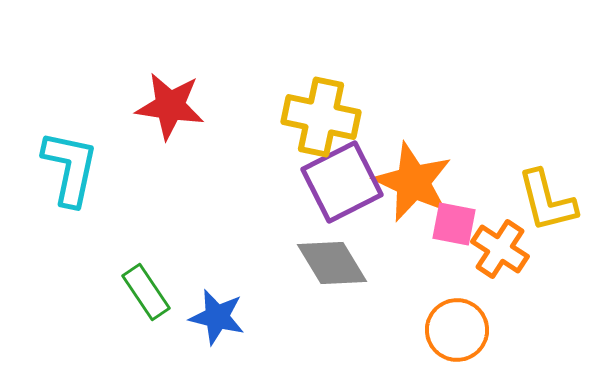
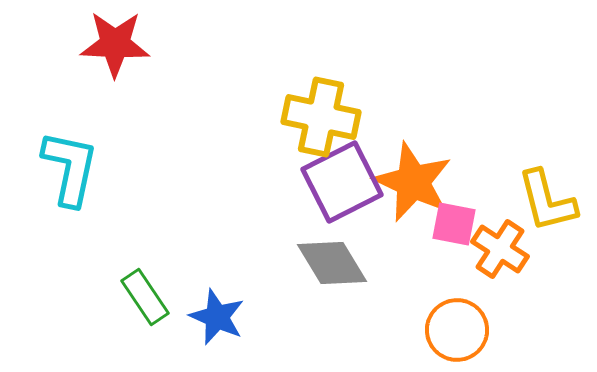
red star: moved 55 px left, 62 px up; rotated 6 degrees counterclockwise
green rectangle: moved 1 px left, 5 px down
blue star: rotated 10 degrees clockwise
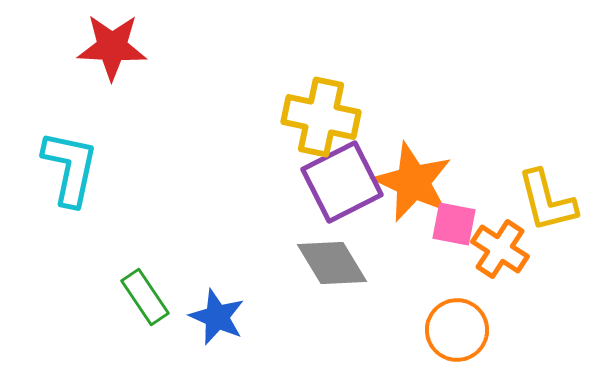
red star: moved 3 px left, 3 px down
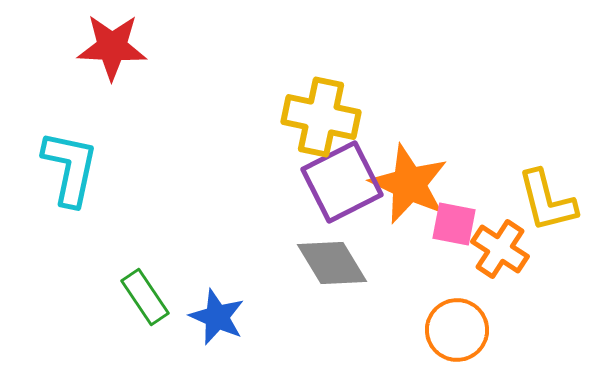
orange star: moved 4 px left, 2 px down
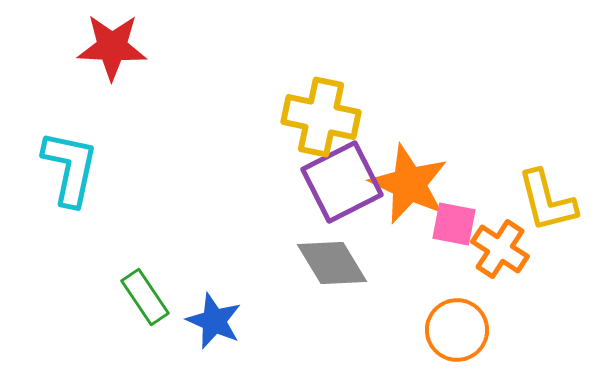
blue star: moved 3 px left, 4 px down
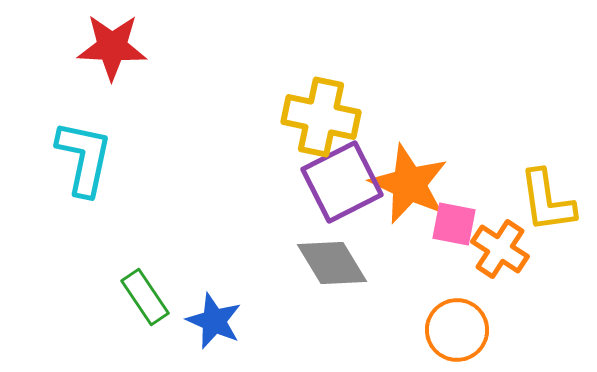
cyan L-shape: moved 14 px right, 10 px up
yellow L-shape: rotated 6 degrees clockwise
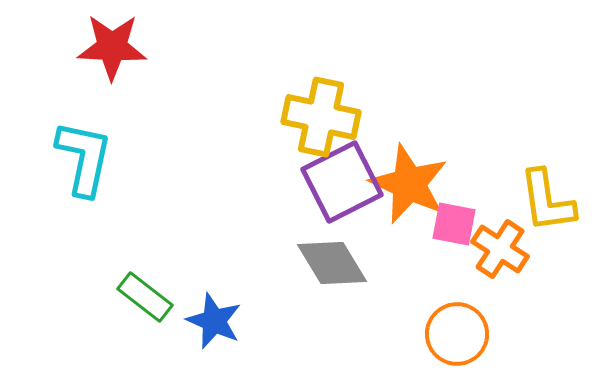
green rectangle: rotated 18 degrees counterclockwise
orange circle: moved 4 px down
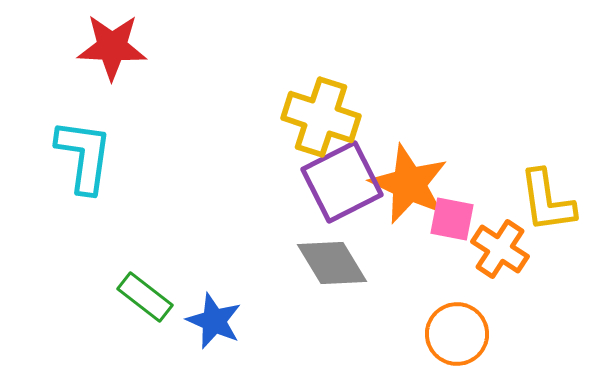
yellow cross: rotated 6 degrees clockwise
cyan L-shape: moved 2 px up; rotated 4 degrees counterclockwise
pink square: moved 2 px left, 5 px up
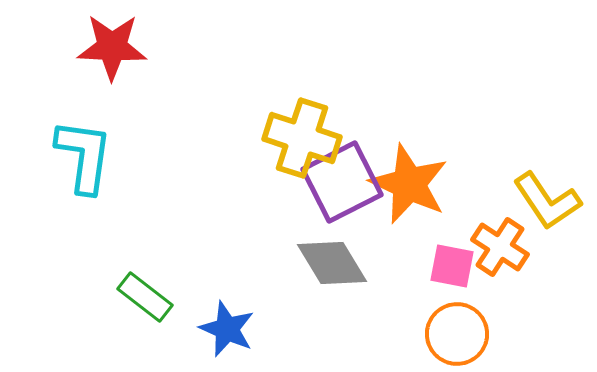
yellow cross: moved 19 px left, 21 px down
yellow L-shape: rotated 26 degrees counterclockwise
pink square: moved 47 px down
orange cross: moved 2 px up
blue star: moved 13 px right, 8 px down
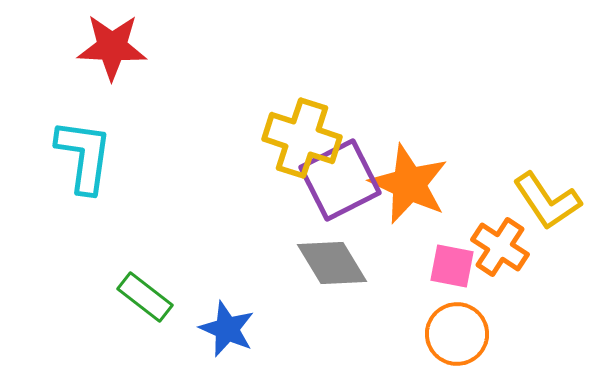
purple square: moved 2 px left, 2 px up
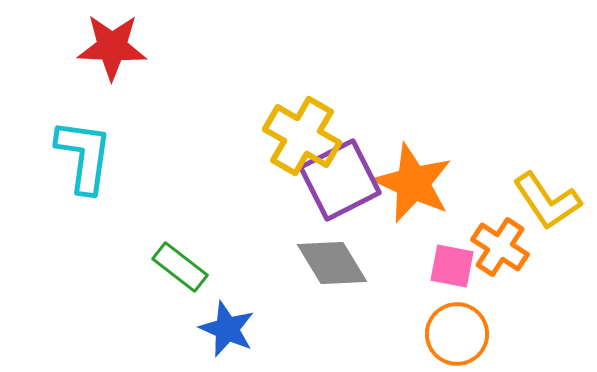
yellow cross: moved 2 px up; rotated 12 degrees clockwise
orange star: moved 4 px right, 1 px up
green rectangle: moved 35 px right, 30 px up
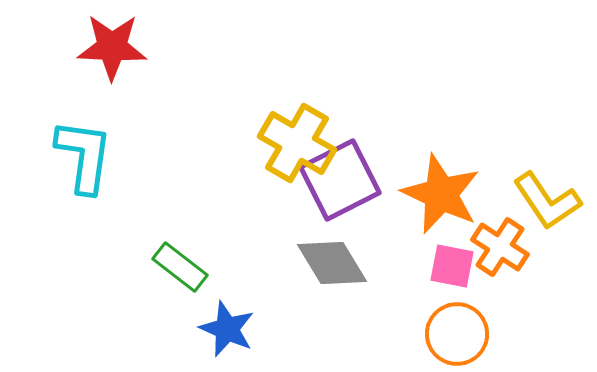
yellow cross: moved 5 px left, 7 px down
orange star: moved 28 px right, 11 px down
